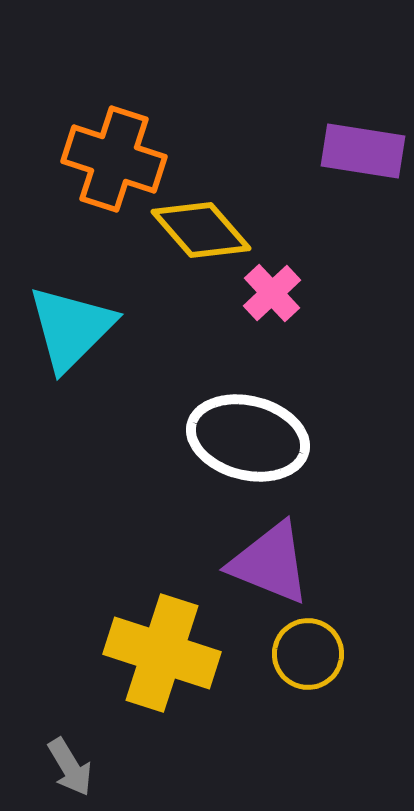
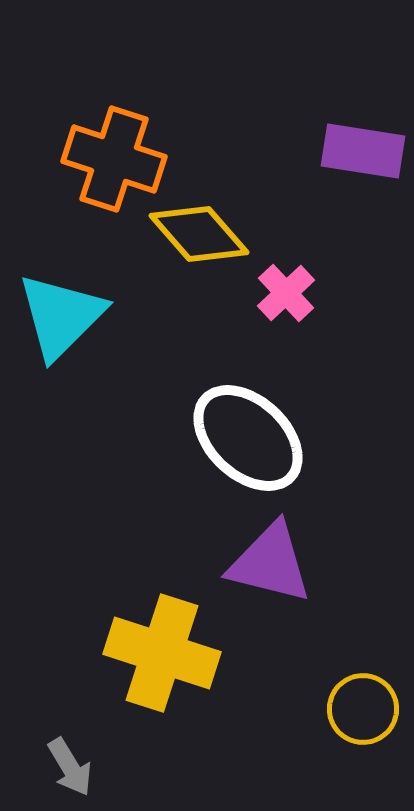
yellow diamond: moved 2 px left, 4 px down
pink cross: moved 14 px right
cyan triangle: moved 10 px left, 12 px up
white ellipse: rotated 29 degrees clockwise
purple triangle: rotated 8 degrees counterclockwise
yellow circle: moved 55 px right, 55 px down
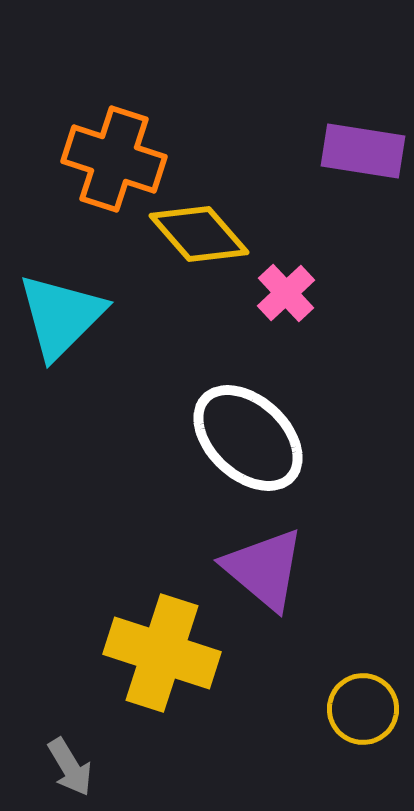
purple triangle: moved 6 px left, 6 px down; rotated 26 degrees clockwise
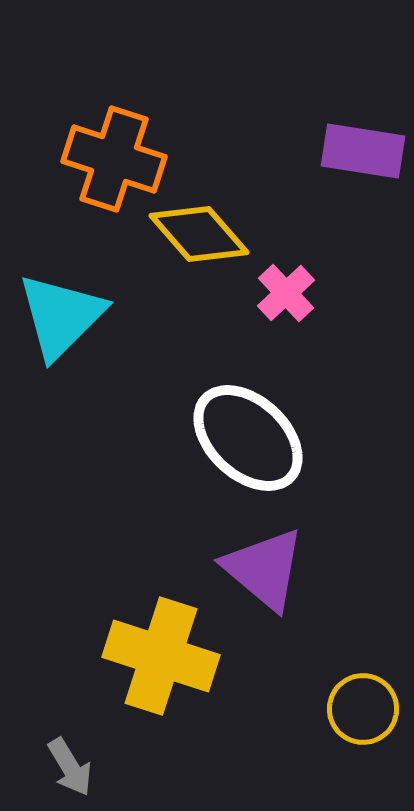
yellow cross: moved 1 px left, 3 px down
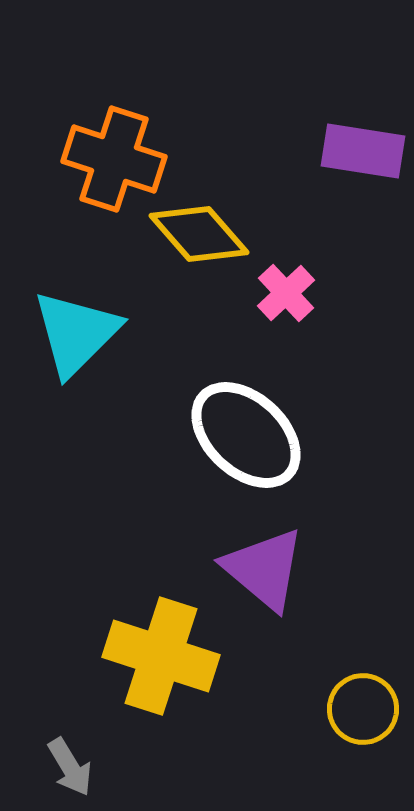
cyan triangle: moved 15 px right, 17 px down
white ellipse: moved 2 px left, 3 px up
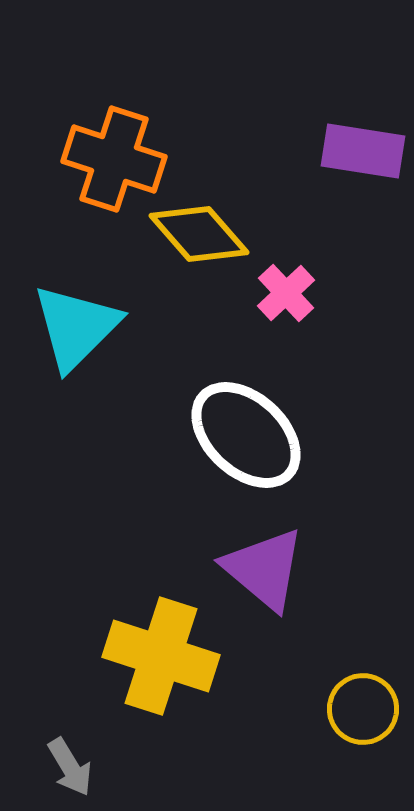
cyan triangle: moved 6 px up
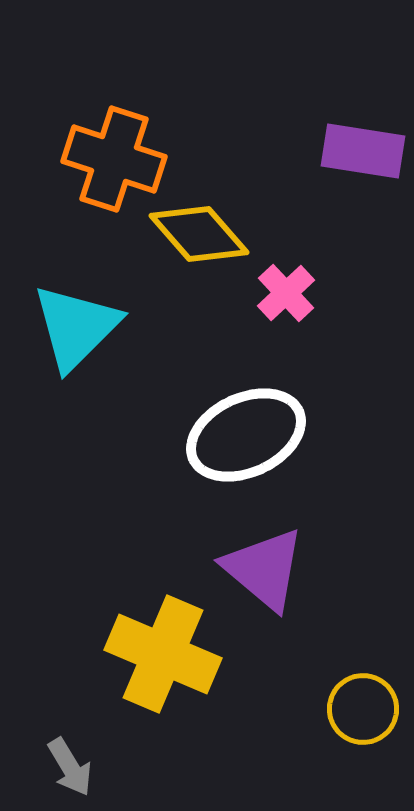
white ellipse: rotated 68 degrees counterclockwise
yellow cross: moved 2 px right, 2 px up; rotated 5 degrees clockwise
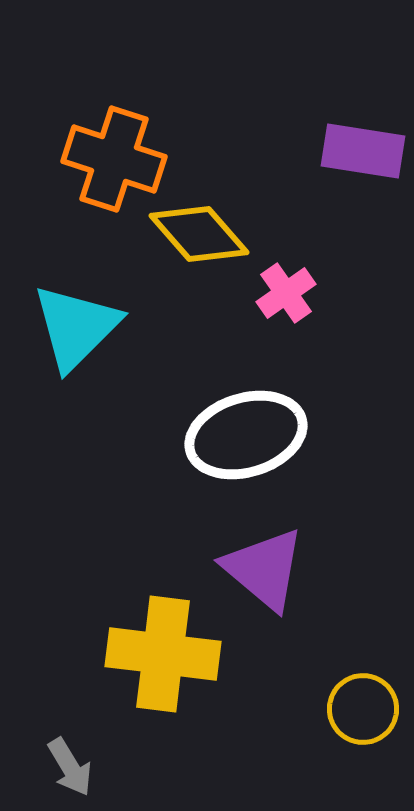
pink cross: rotated 8 degrees clockwise
white ellipse: rotated 8 degrees clockwise
yellow cross: rotated 16 degrees counterclockwise
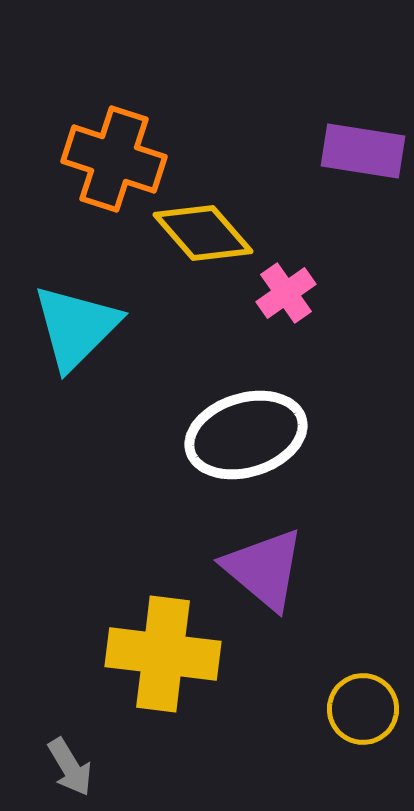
yellow diamond: moved 4 px right, 1 px up
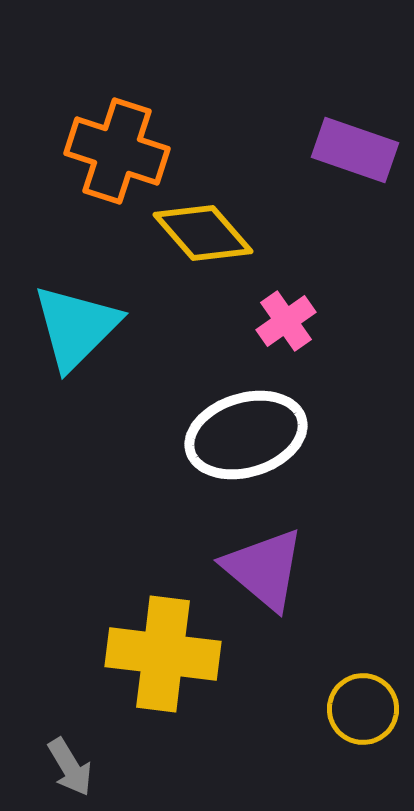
purple rectangle: moved 8 px left, 1 px up; rotated 10 degrees clockwise
orange cross: moved 3 px right, 8 px up
pink cross: moved 28 px down
